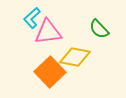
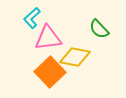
pink triangle: moved 6 px down
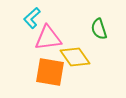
green semicircle: rotated 25 degrees clockwise
yellow diamond: rotated 44 degrees clockwise
orange square: rotated 36 degrees counterclockwise
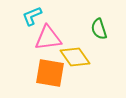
cyan L-shape: moved 2 px up; rotated 20 degrees clockwise
orange square: moved 1 px down
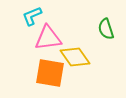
green semicircle: moved 7 px right
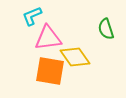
orange square: moved 2 px up
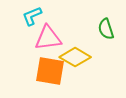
yellow diamond: rotated 24 degrees counterclockwise
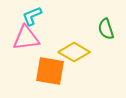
pink triangle: moved 22 px left
yellow diamond: moved 1 px left, 5 px up
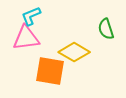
cyan L-shape: moved 1 px left
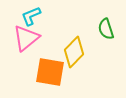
pink triangle: rotated 32 degrees counterclockwise
yellow diamond: rotated 76 degrees counterclockwise
orange square: moved 1 px down
